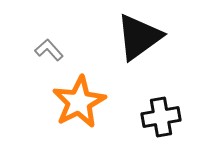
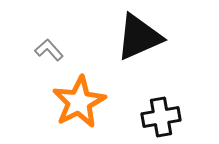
black triangle: rotated 12 degrees clockwise
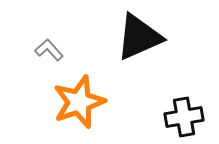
orange star: rotated 8 degrees clockwise
black cross: moved 23 px right
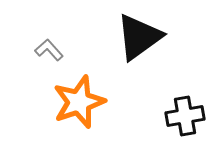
black triangle: rotated 12 degrees counterclockwise
black cross: moved 1 px right, 1 px up
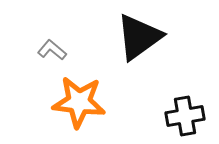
gray L-shape: moved 3 px right; rotated 8 degrees counterclockwise
orange star: rotated 26 degrees clockwise
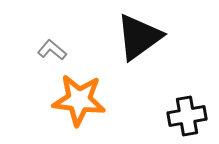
orange star: moved 2 px up
black cross: moved 2 px right
